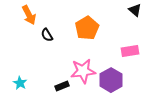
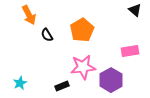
orange pentagon: moved 5 px left, 2 px down
pink star: moved 4 px up
cyan star: rotated 16 degrees clockwise
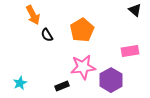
orange arrow: moved 4 px right
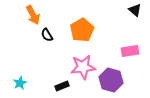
purple hexagon: rotated 15 degrees counterclockwise
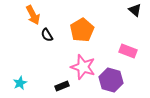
pink rectangle: moved 2 px left; rotated 30 degrees clockwise
pink star: rotated 25 degrees clockwise
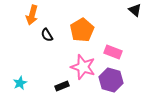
orange arrow: moved 1 px left; rotated 42 degrees clockwise
pink rectangle: moved 15 px left, 1 px down
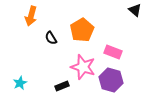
orange arrow: moved 1 px left, 1 px down
black semicircle: moved 4 px right, 3 px down
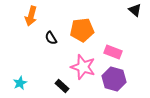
orange pentagon: rotated 25 degrees clockwise
purple hexagon: moved 3 px right, 1 px up
black rectangle: rotated 64 degrees clockwise
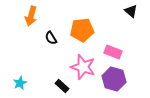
black triangle: moved 4 px left, 1 px down
